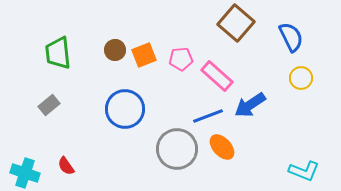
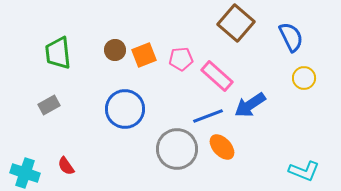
yellow circle: moved 3 px right
gray rectangle: rotated 10 degrees clockwise
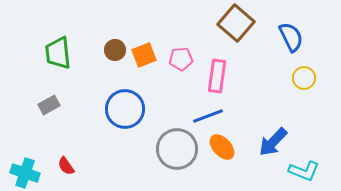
pink rectangle: rotated 56 degrees clockwise
blue arrow: moved 23 px right, 37 px down; rotated 12 degrees counterclockwise
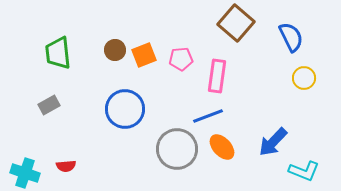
red semicircle: rotated 60 degrees counterclockwise
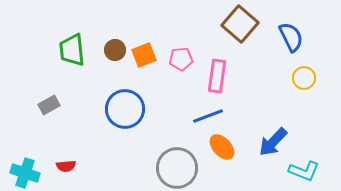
brown square: moved 4 px right, 1 px down
green trapezoid: moved 14 px right, 3 px up
gray circle: moved 19 px down
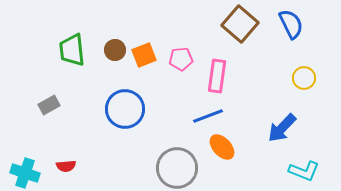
blue semicircle: moved 13 px up
blue arrow: moved 9 px right, 14 px up
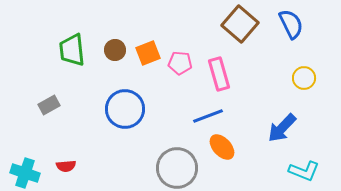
orange square: moved 4 px right, 2 px up
pink pentagon: moved 1 px left, 4 px down; rotated 10 degrees clockwise
pink rectangle: moved 2 px right, 2 px up; rotated 24 degrees counterclockwise
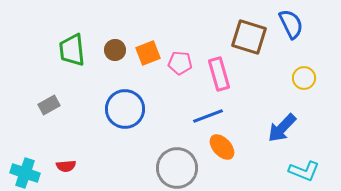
brown square: moved 9 px right, 13 px down; rotated 24 degrees counterclockwise
